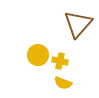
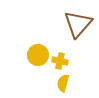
yellow semicircle: rotated 84 degrees clockwise
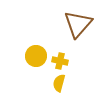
yellow circle: moved 2 px left, 1 px down
yellow semicircle: moved 4 px left
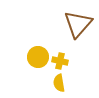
yellow circle: moved 2 px right, 1 px down
yellow semicircle: rotated 24 degrees counterclockwise
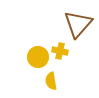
yellow cross: moved 10 px up
yellow semicircle: moved 8 px left, 2 px up
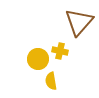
brown triangle: moved 1 px right, 2 px up
yellow circle: moved 2 px down
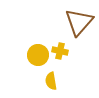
yellow circle: moved 4 px up
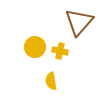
yellow circle: moved 3 px left, 8 px up
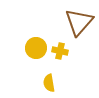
yellow circle: moved 1 px right, 1 px down
yellow semicircle: moved 2 px left, 2 px down
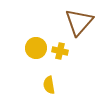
yellow semicircle: moved 2 px down
